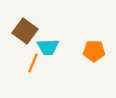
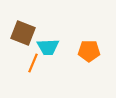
brown square: moved 2 px left, 2 px down; rotated 15 degrees counterclockwise
orange pentagon: moved 5 px left
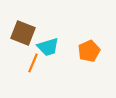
cyan trapezoid: rotated 15 degrees counterclockwise
orange pentagon: rotated 25 degrees counterclockwise
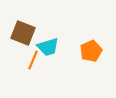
orange pentagon: moved 2 px right
orange line: moved 3 px up
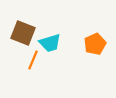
cyan trapezoid: moved 2 px right, 4 px up
orange pentagon: moved 4 px right, 7 px up
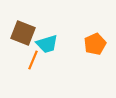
cyan trapezoid: moved 3 px left, 1 px down
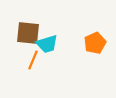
brown square: moved 5 px right; rotated 15 degrees counterclockwise
orange pentagon: moved 1 px up
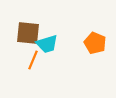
orange pentagon: rotated 25 degrees counterclockwise
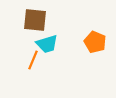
brown square: moved 7 px right, 13 px up
orange pentagon: moved 1 px up
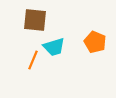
cyan trapezoid: moved 7 px right, 3 px down
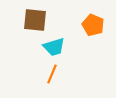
orange pentagon: moved 2 px left, 17 px up
orange line: moved 19 px right, 14 px down
